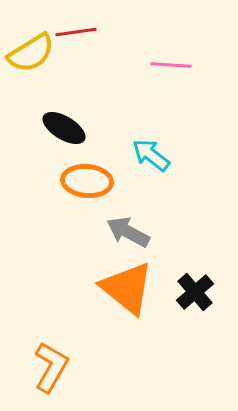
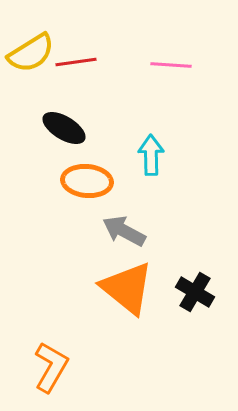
red line: moved 30 px down
cyan arrow: rotated 51 degrees clockwise
gray arrow: moved 4 px left, 1 px up
black cross: rotated 18 degrees counterclockwise
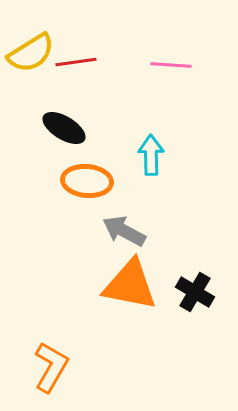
orange triangle: moved 3 px right, 3 px up; rotated 28 degrees counterclockwise
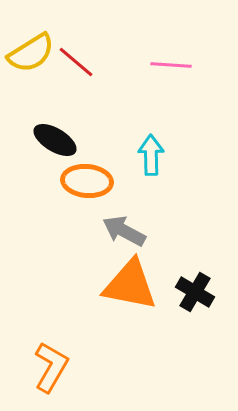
red line: rotated 48 degrees clockwise
black ellipse: moved 9 px left, 12 px down
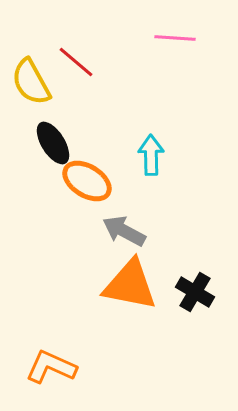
yellow semicircle: moved 29 px down; rotated 93 degrees clockwise
pink line: moved 4 px right, 27 px up
black ellipse: moved 2 px left, 3 px down; rotated 27 degrees clockwise
orange ellipse: rotated 27 degrees clockwise
orange L-shape: rotated 96 degrees counterclockwise
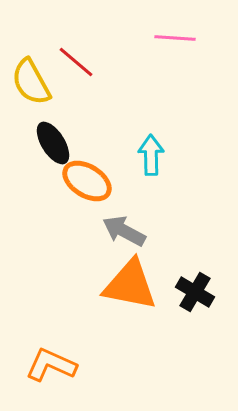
orange L-shape: moved 2 px up
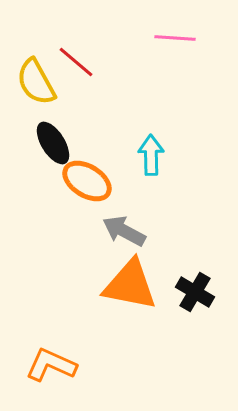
yellow semicircle: moved 5 px right
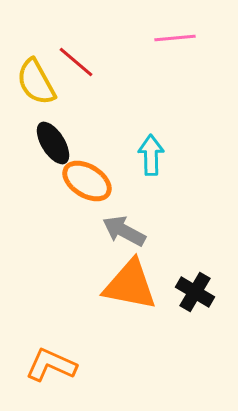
pink line: rotated 9 degrees counterclockwise
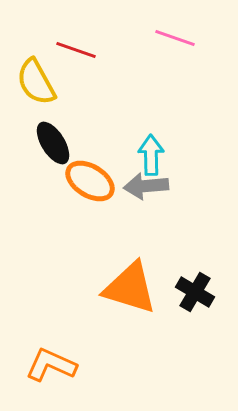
pink line: rotated 24 degrees clockwise
red line: moved 12 px up; rotated 21 degrees counterclockwise
orange ellipse: moved 3 px right
gray arrow: moved 22 px right, 45 px up; rotated 33 degrees counterclockwise
orange triangle: moved 3 px down; rotated 6 degrees clockwise
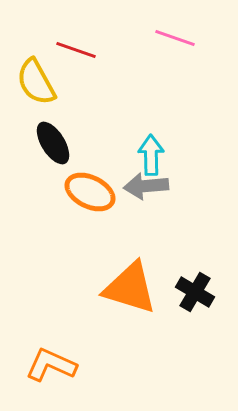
orange ellipse: moved 11 px down; rotated 6 degrees counterclockwise
